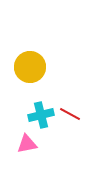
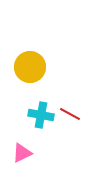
cyan cross: rotated 25 degrees clockwise
pink triangle: moved 5 px left, 9 px down; rotated 15 degrees counterclockwise
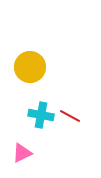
red line: moved 2 px down
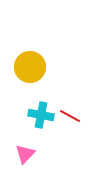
pink triangle: moved 3 px right, 1 px down; rotated 20 degrees counterclockwise
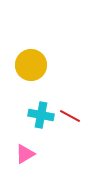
yellow circle: moved 1 px right, 2 px up
pink triangle: rotated 15 degrees clockwise
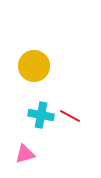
yellow circle: moved 3 px right, 1 px down
pink triangle: rotated 15 degrees clockwise
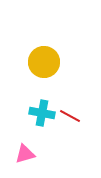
yellow circle: moved 10 px right, 4 px up
cyan cross: moved 1 px right, 2 px up
